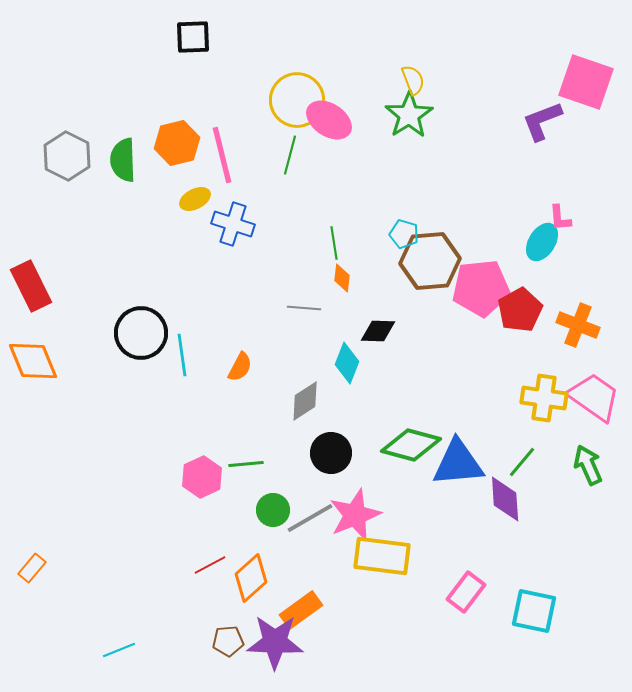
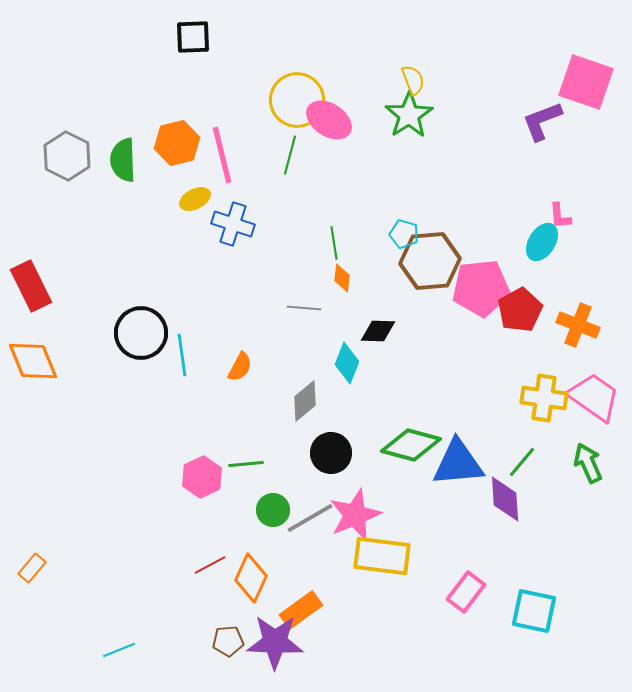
pink L-shape at (560, 218): moved 2 px up
gray diamond at (305, 401): rotated 6 degrees counterclockwise
green arrow at (588, 465): moved 2 px up
orange diamond at (251, 578): rotated 24 degrees counterclockwise
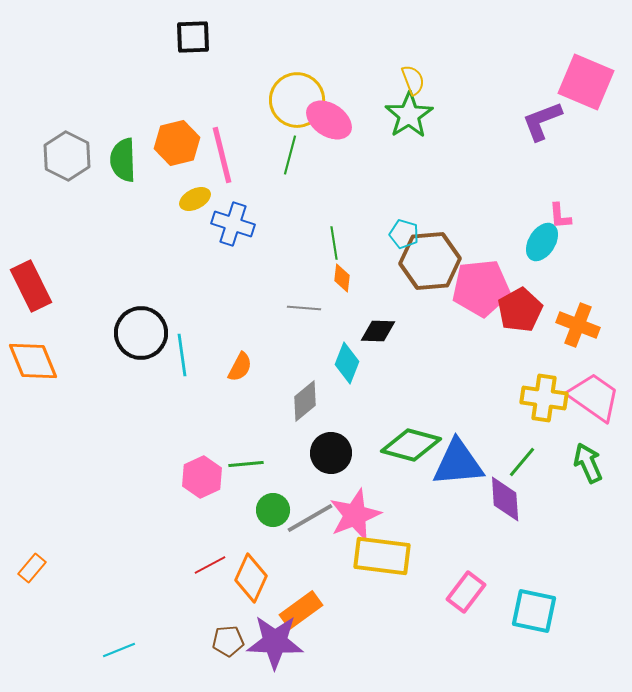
pink square at (586, 82): rotated 4 degrees clockwise
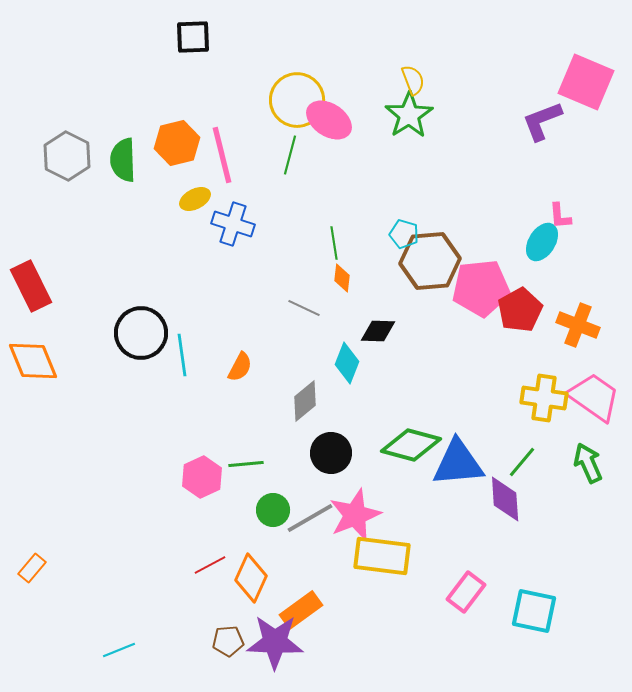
gray line at (304, 308): rotated 20 degrees clockwise
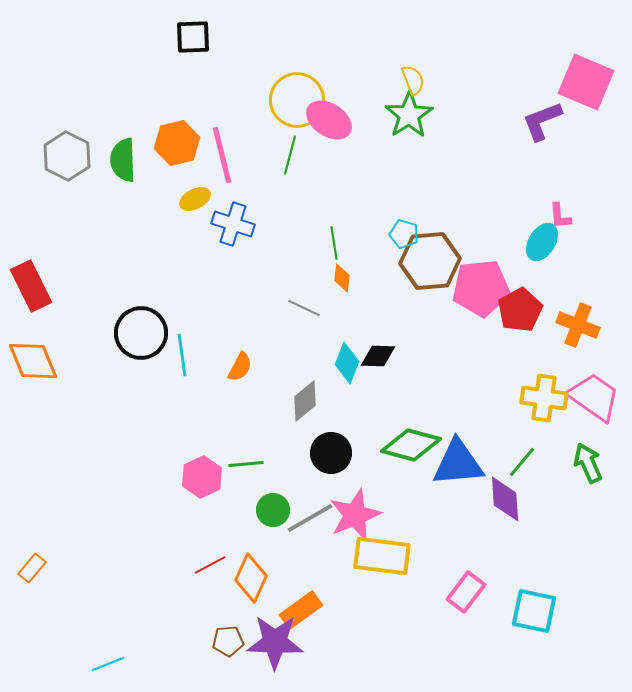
black diamond at (378, 331): moved 25 px down
cyan line at (119, 650): moved 11 px left, 14 px down
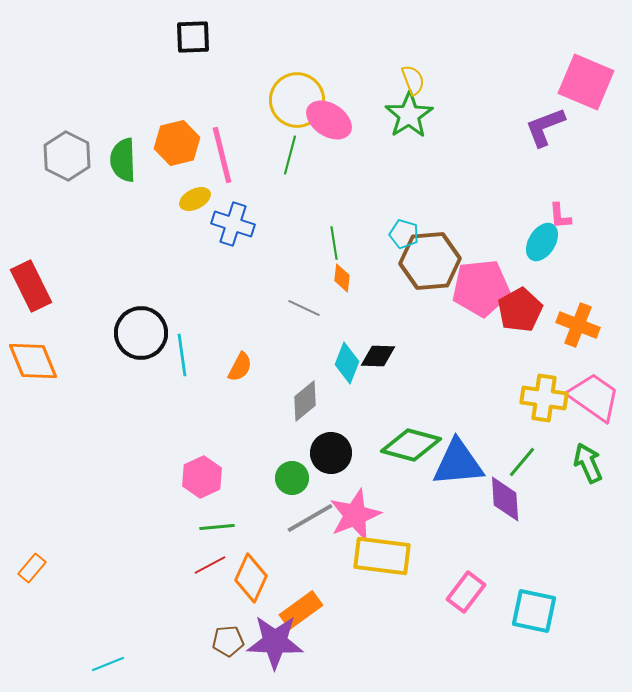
purple L-shape at (542, 121): moved 3 px right, 6 px down
green line at (246, 464): moved 29 px left, 63 px down
green circle at (273, 510): moved 19 px right, 32 px up
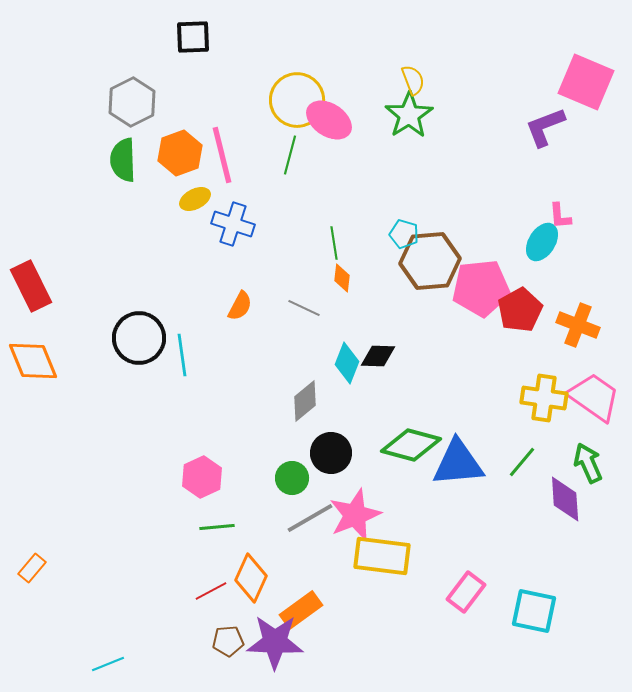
orange hexagon at (177, 143): moved 3 px right, 10 px down; rotated 6 degrees counterclockwise
gray hexagon at (67, 156): moved 65 px right, 54 px up; rotated 6 degrees clockwise
black circle at (141, 333): moved 2 px left, 5 px down
orange semicircle at (240, 367): moved 61 px up
purple diamond at (505, 499): moved 60 px right
red line at (210, 565): moved 1 px right, 26 px down
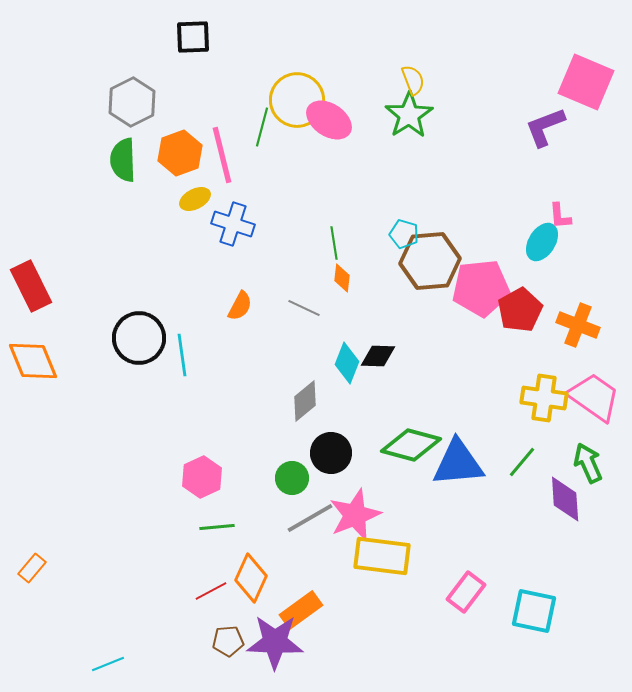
green line at (290, 155): moved 28 px left, 28 px up
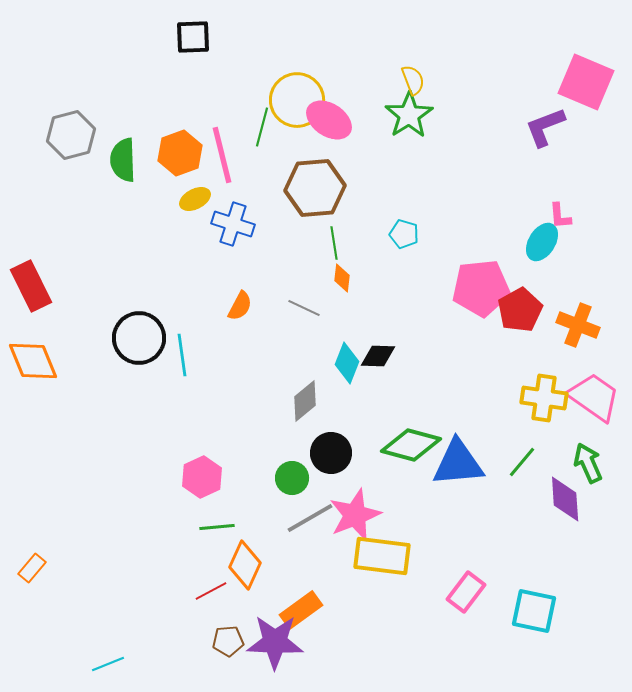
gray hexagon at (132, 102): moved 61 px left, 33 px down; rotated 12 degrees clockwise
brown hexagon at (430, 261): moved 115 px left, 73 px up
orange diamond at (251, 578): moved 6 px left, 13 px up
